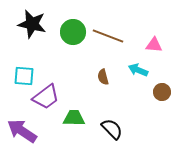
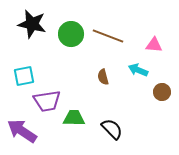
green circle: moved 2 px left, 2 px down
cyan square: rotated 15 degrees counterclockwise
purple trapezoid: moved 1 px right, 4 px down; rotated 28 degrees clockwise
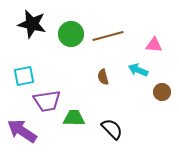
brown line: rotated 36 degrees counterclockwise
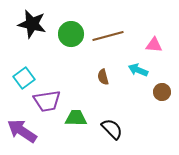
cyan square: moved 2 px down; rotated 25 degrees counterclockwise
green trapezoid: moved 2 px right
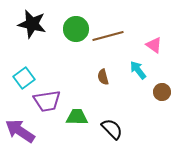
green circle: moved 5 px right, 5 px up
pink triangle: rotated 30 degrees clockwise
cyan arrow: rotated 30 degrees clockwise
green trapezoid: moved 1 px right, 1 px up
purple arrow: moved 2 px left
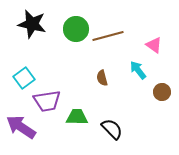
brown semicircle: moved 1 px left, 1 px down
purple arrow: moved 1 px right, 4 px up
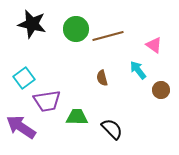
brown circle: moved 1 px left, 2 px up
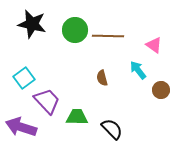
green circle: moved 1 px left, 1 px down
brown line: rotated 16 degrees clockwise
purple trapezoid: rotated 124 degrees counterclockwise
purple arrow: rotated 16 degrees counterclockwise
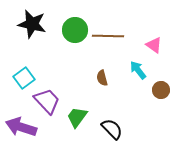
green trapezoid: rotated 55 degrees counterclockwise
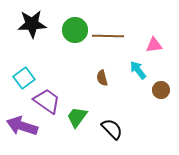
black star: rotated 16 degrees counterclockwise
pink triangle: rotated 42 degrees counterclockwise
purple trapezoid: rotated 12 degrees counterclockwise
purple arrow: moved 1 px right, 1 px up
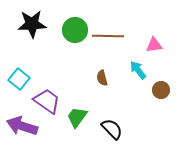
cyan square: moved 5 px left, 1 px down; rotated 15 degrees counterclockwise
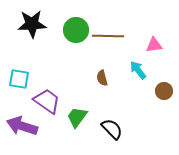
green circle: moved 1 px right
cyan square: rotated 30 degrees counterclockwise
brown circle: moved 3 px right, 1 px down
